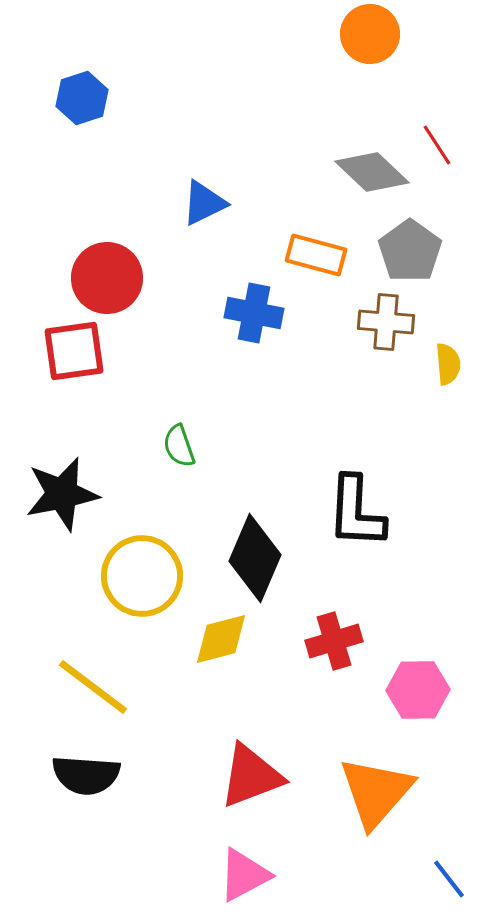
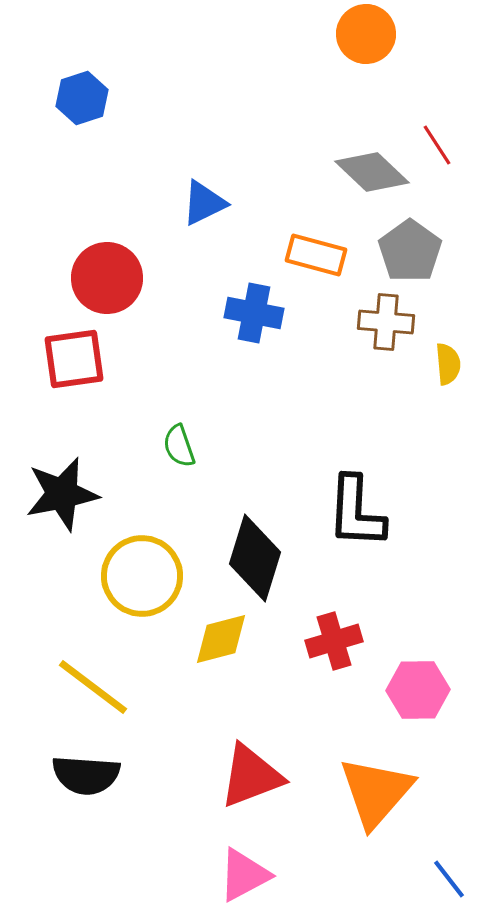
orange circle: moved 4 px left
red square: moved 8 px down
black diamond: rotated 6 degrees counterclockwise
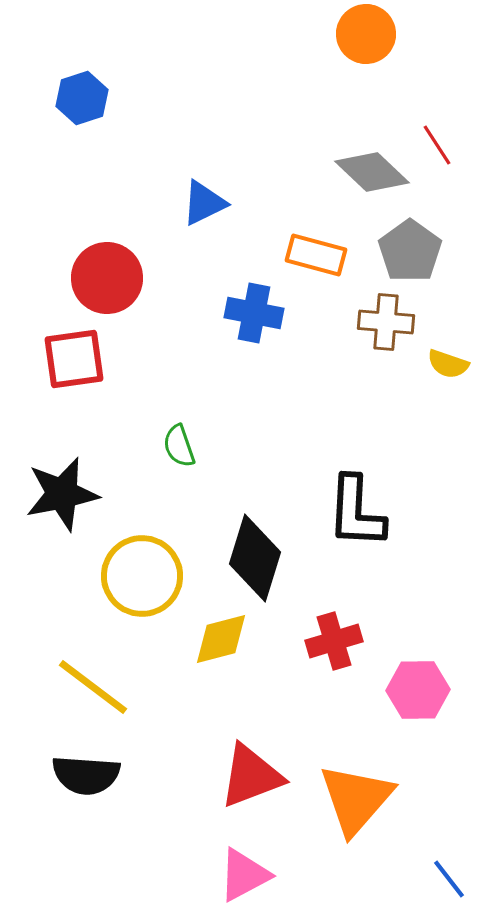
yellow semicircle: rotated 114 degrees clockwise
orange triangle: moved 20 px left, 7 px down
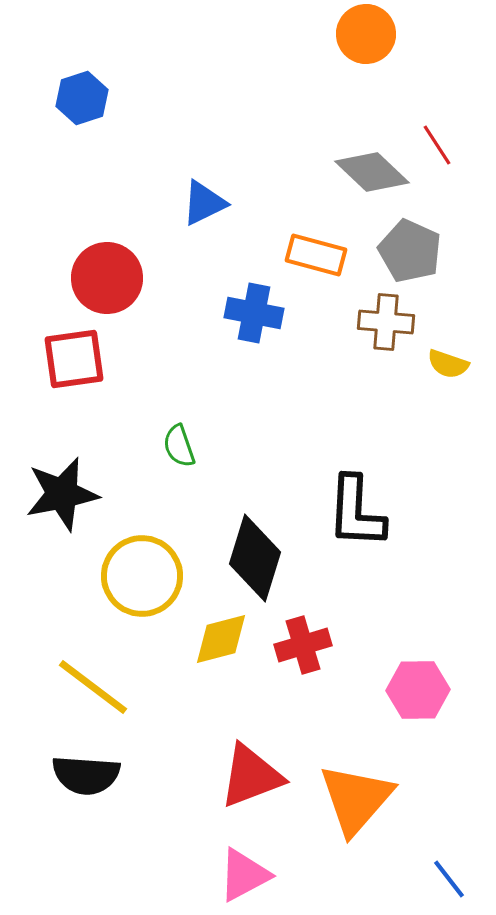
gray pentagon: rotated 12 degrees counterclockwise
red cross: moved 31 px left, 4 px down
